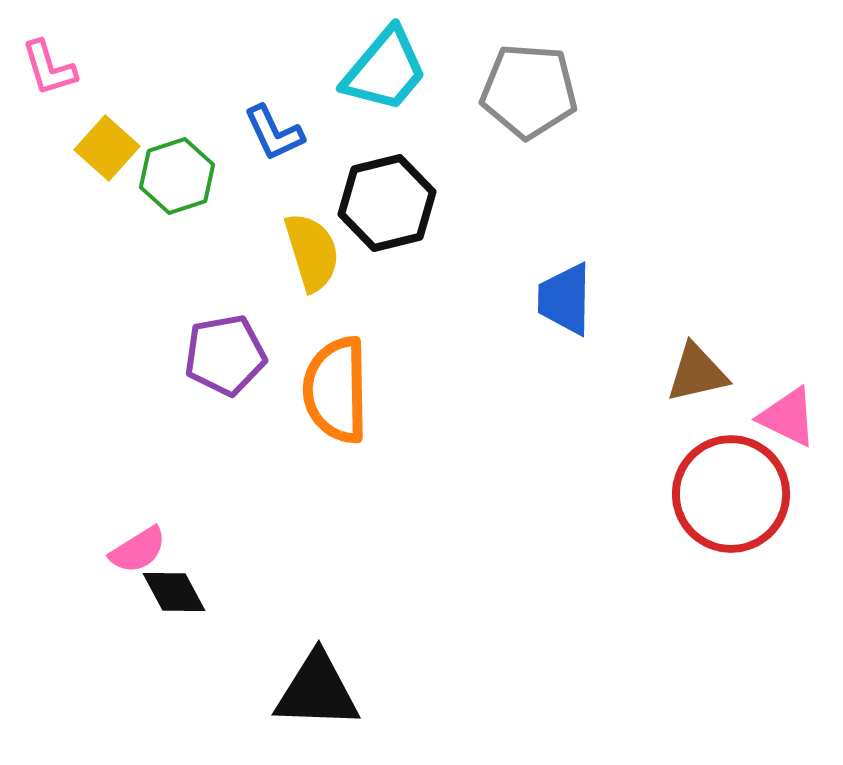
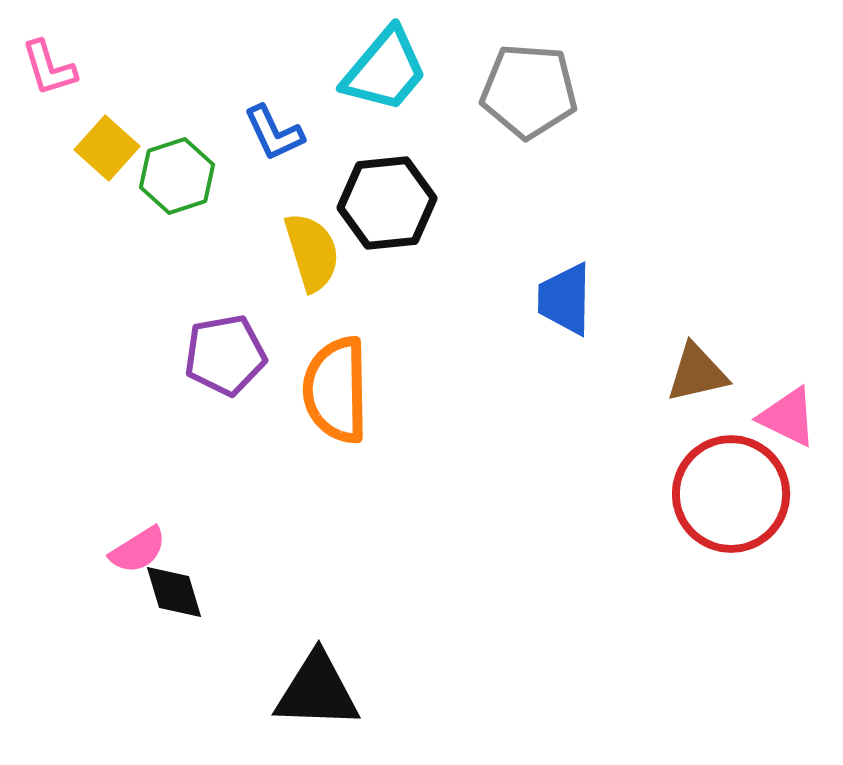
black hexagon: rotated 8 degrees clockwise
black diamond: rotated 12 degrees clockwise
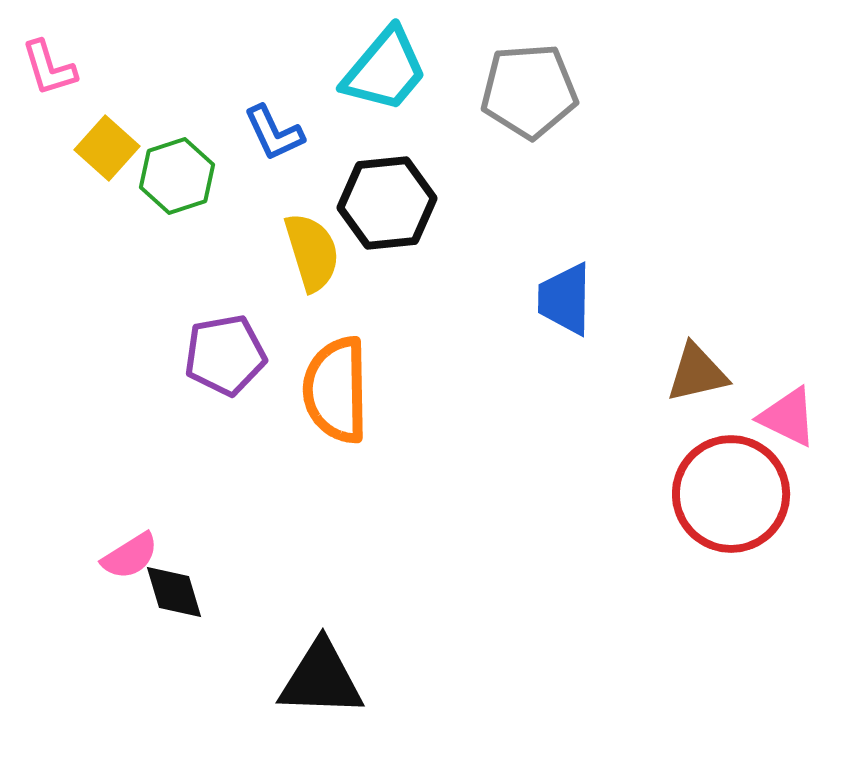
gray pentagon: rotated 8 degrees counterclockwise
pink semicircle: moved 8 px left, 6 px down
black triangle: moved 4 px right, 12 px up
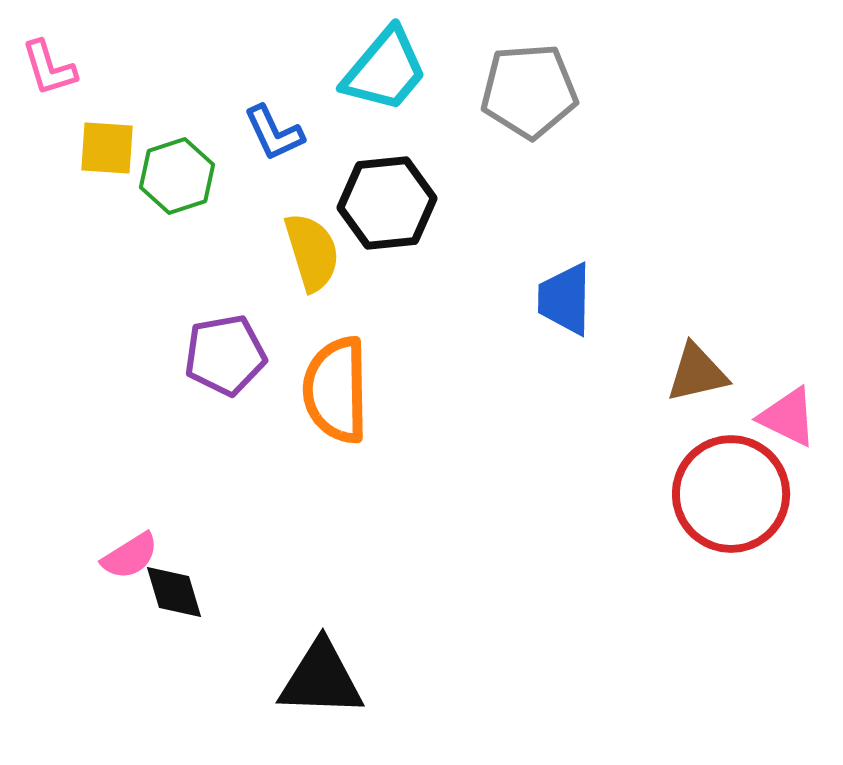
yellow square: rotated 38 degrees counterclockwise
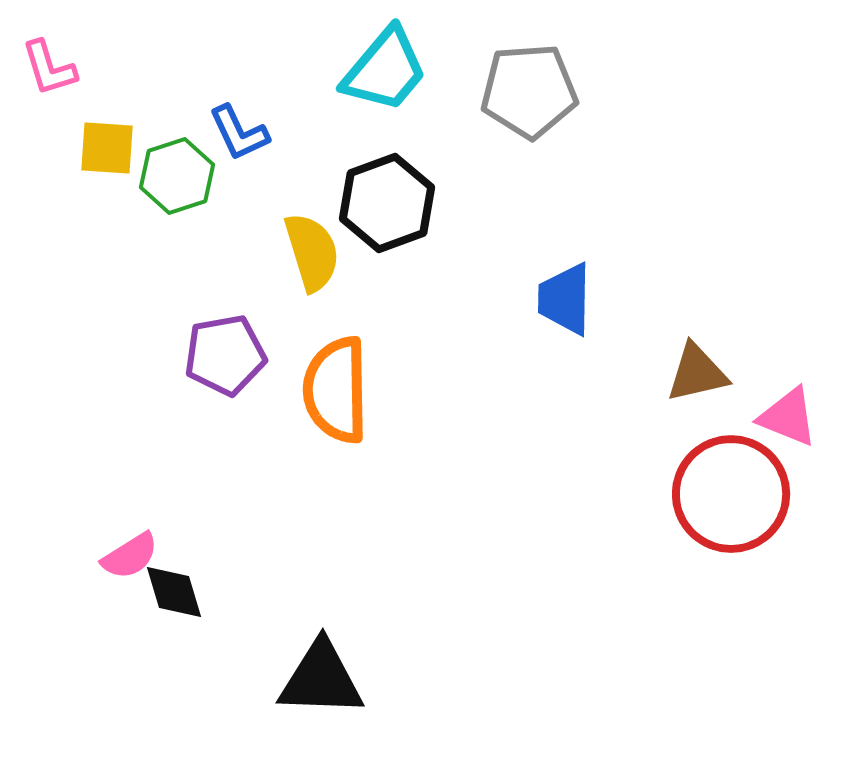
blue L-shape: moved 35 px left
black hexagon: rotated 14 degrees counterclockwise
pink triangle: rotated 4 degrees counterclockwise
